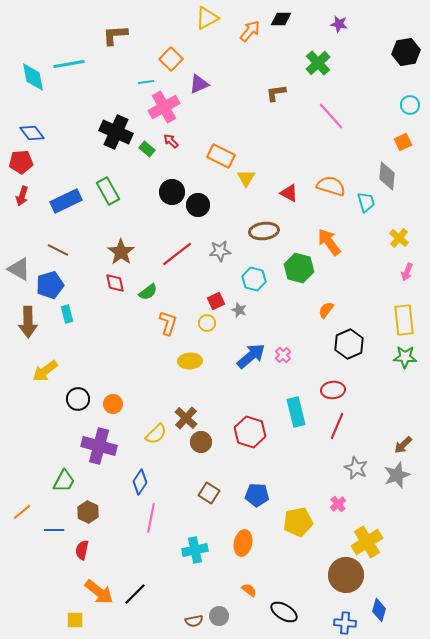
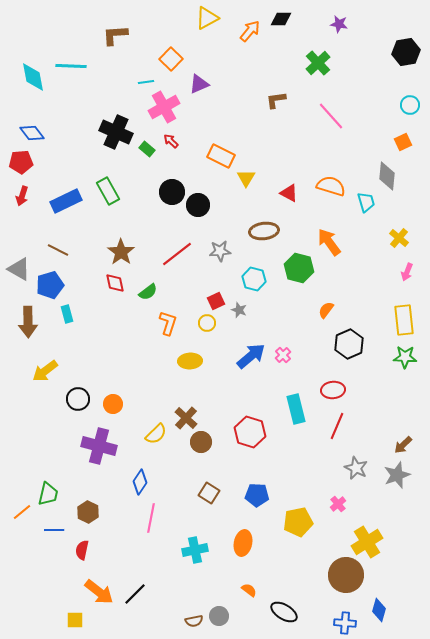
cyan line at (69, 64): moved 2 px right, 2 px down; rotated 12 degrees clockwise
brown L-shape at (276, 93): moved 7 px down
cyan rectangle at (296, 412): moved 3 px up
green trapezoid at (64, 481): moved 16 px left, 13 px down; rotated 15 degrees counterclockwise
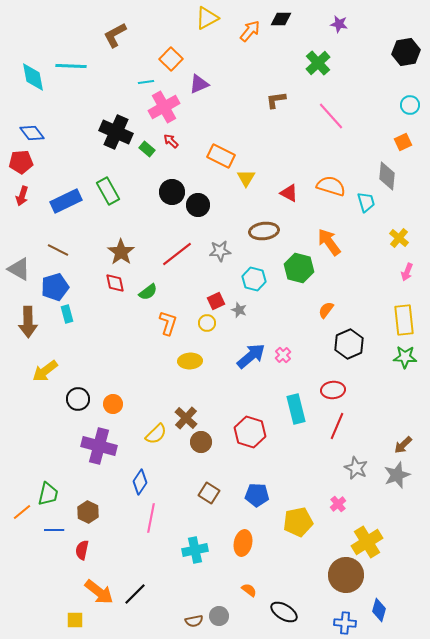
brown L-shape at (115, 35): rotated 24 degrees counterclockwise
blue pentagon at (50, 285): moved 5 px right, 2 px down
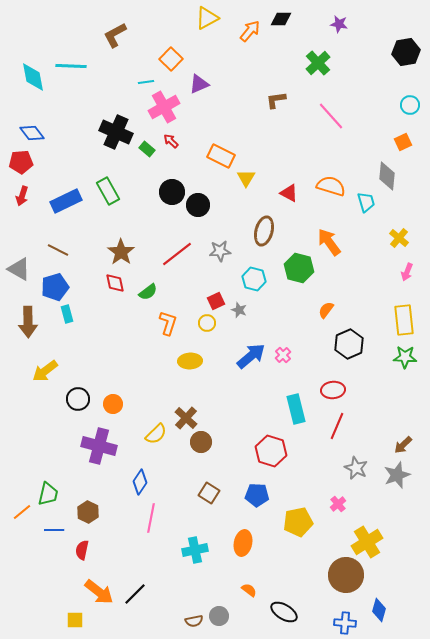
brown ellipse at (264, 231): rotated 68 degrees counterclockwise
red hexagon at (250, 432): moved 21 px right, 19 px down
